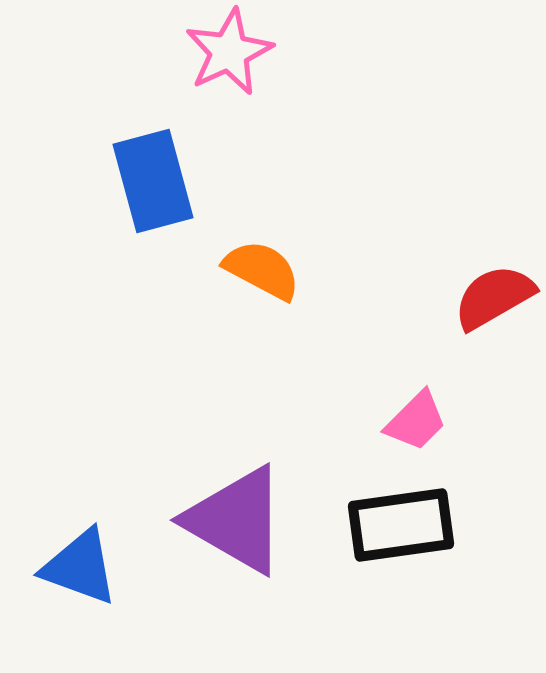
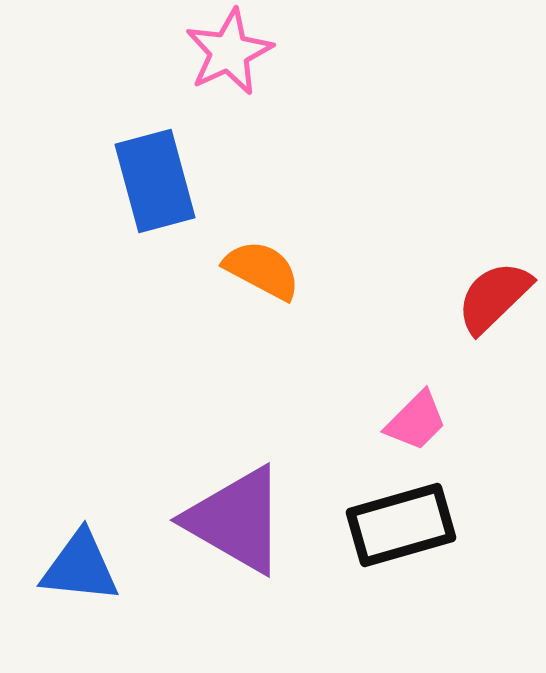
blue rectangle: moved 2 px right
red semicircle: rotated 14 degrees counterclockwise
black rectangle: rotated 8 degrees counterclockwise
blue triangle: rotated 14 degrees counterclockwise
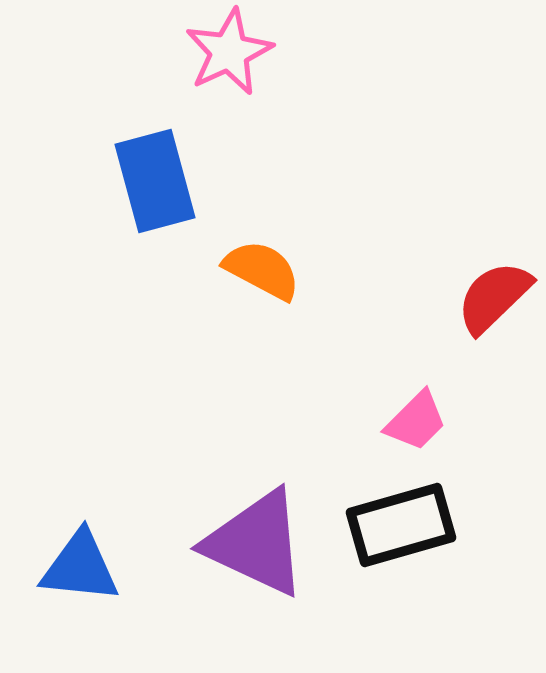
purple triangle: moved 20 px right, 23 px down; rotated 5 degrees counterclockwise
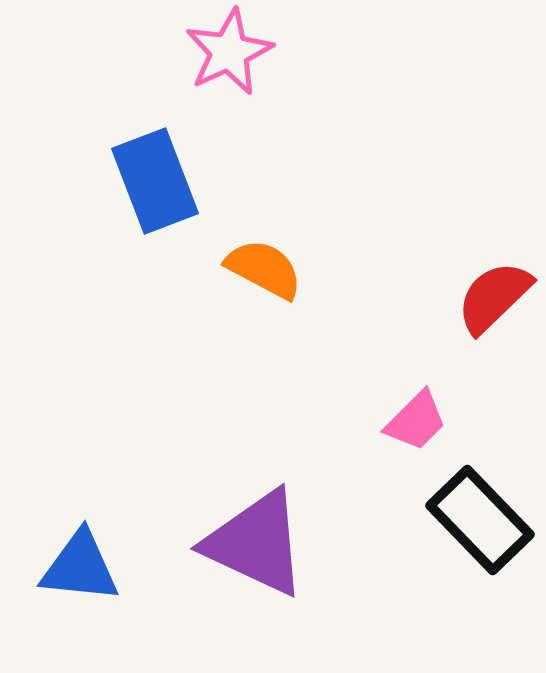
blue rectangle: rotated 6 degrees counterclockwise
orange semicircle: moved 2 px right, 1 px up
black rectangle: moved 79 px right, 5 px up; rotated 62 degrees clockwise
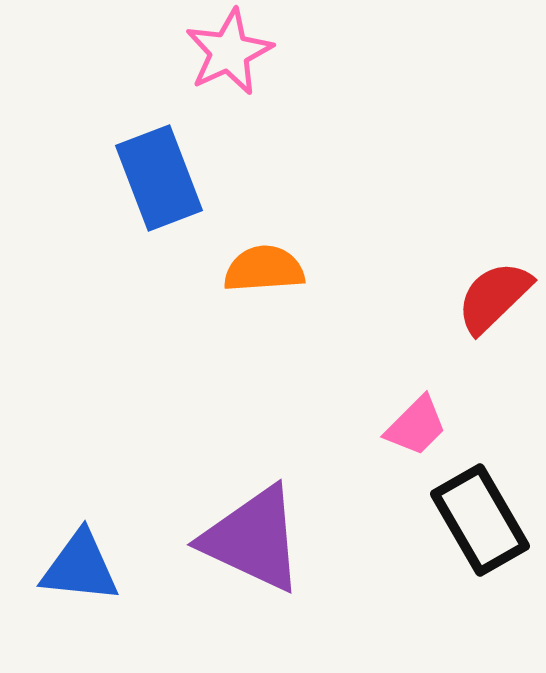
blue rectangle: moved 4 px right, 3 px up
orange semicircle: rotated 32 degrees counterclockwise
pink trapezoid: moved 5 px down
black rectangle: rotated 14 degrees clockwise
purple triangle: moved 3 px left, 4 px up
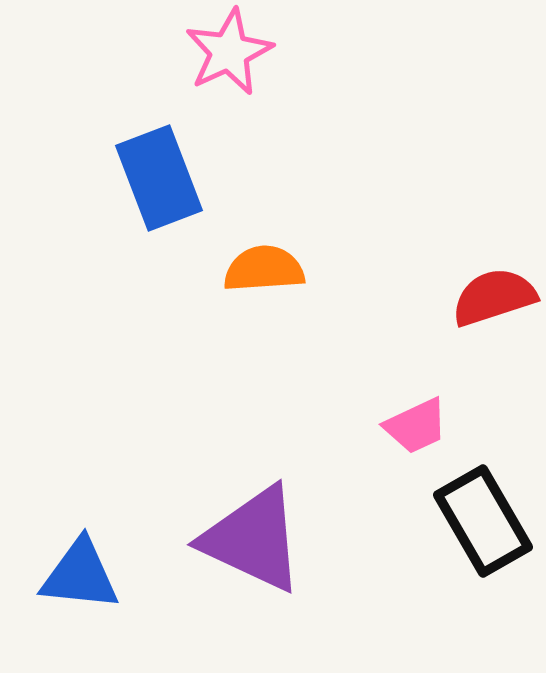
red semicircle: rotated 26 degrees clockwise
pink trapezoid: rotated 20 degrees clockwise
black rectangle: moved 3 px right, 1 px down
blue triangle: moved 8 px down
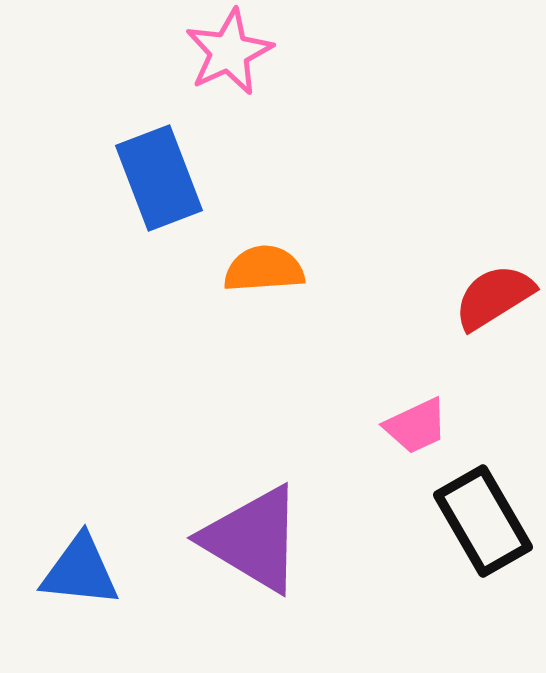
red semicircle: rotated 14 degrees counterclockwise
purple triangle: rotated 6 degrees clockwise
blue triangle: moved 4 px up
